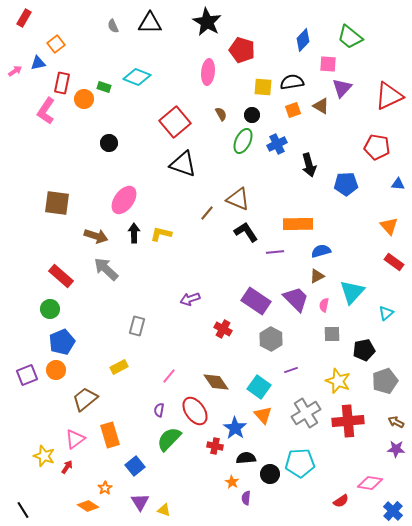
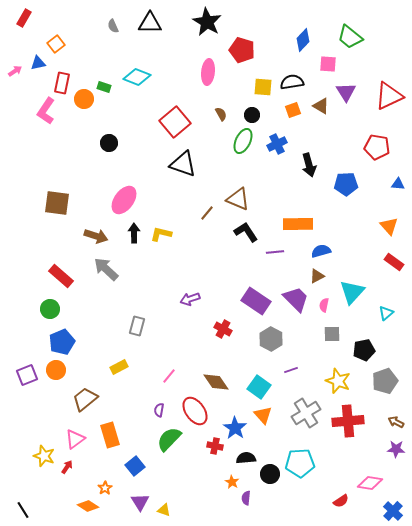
purple triangle at (342, 88): moved 4 px right, 4 px down; rotated 15 degrees counterclockwise
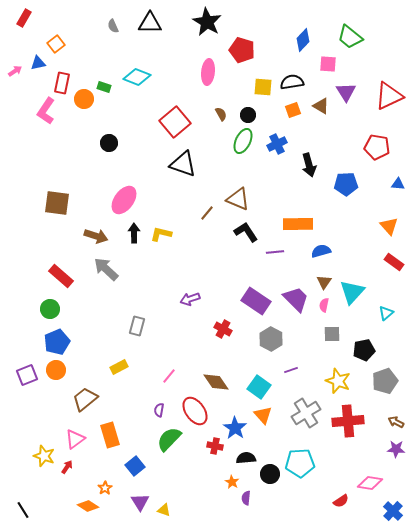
black circle at (252, 115): moved 4 px left
brown triangle at (317, 276): moved 7 px right, 6 px down; rotated 28 degrees counterclockwise
blue pentagon at (62, 342): moved 5 px left
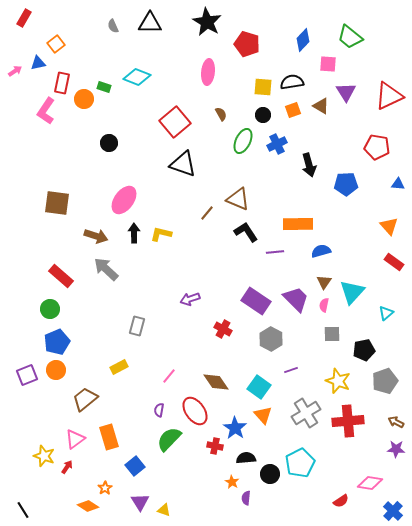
red pentagon at (242, 50): moved 5 px right, 6 px up
black circle at (248, 115): moved 15 px right
orange rectangle at (110, 435): moved 1 px left, 2 px down
cyan pentagon at (300, 463): rotated 24 degrees counterclockwise
